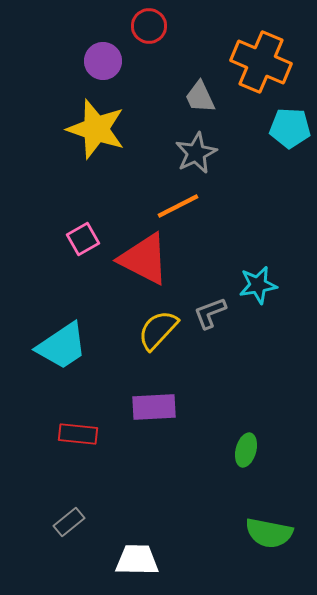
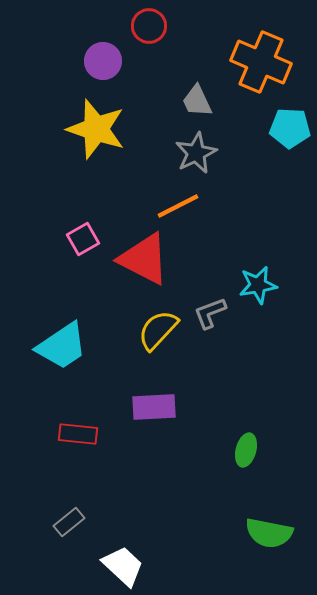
gray trapezoid: moved 3 px left, 4 px down
white trapezoid: moved 14 px left, 6 px down; rotated 42 degrees clockwise
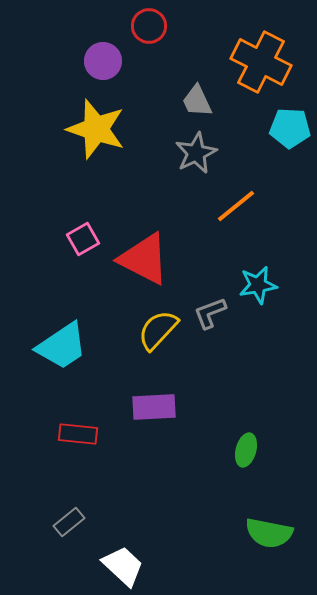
orange cross: rotated 4 degrees clockwise
orange line: moved 58 px right; rotated 12 degrees counterclockwise
